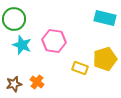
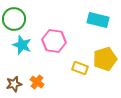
cyan rectangle: moved 7 px left, 2 px down
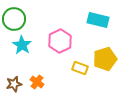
pink hexagon: moved 6 px right; rotated 25 degrees clockwise
cyan star: rotated 12 degrees clockwise
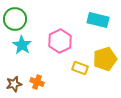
green circle: moved 1 px right
orange cross: rotated 16 degrees counterclockwise
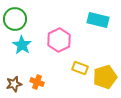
pink hexagon: moved 1 px left, 1 px up
yellow pentagon: moved 18 px down
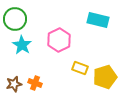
orange cross: moved 2 px left, 1 px down
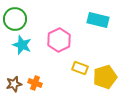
cyan star: rotated 12 degrees counterclockwise
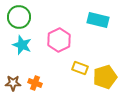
green circle: moved 4 px right, 2 px up
brown star: moved 1 px left, 1 px up; rotated 14 degrees clockwise
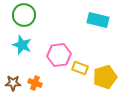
green circle: moved 5 px right, 2 px up
pink hexagon: moved 15 px down; rotated 20 degrees clockwise
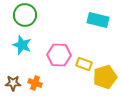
green circle: moved 1 px right
pink hexagon: rotated 10 degrees clockwise
yellow rectangle: moved 4 px right, 4 px up
